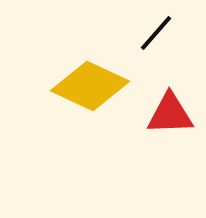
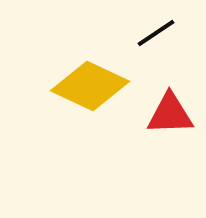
black line: rotated 15 degrees clockwise
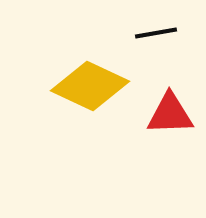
black line: rotated 24 degrees clockwise
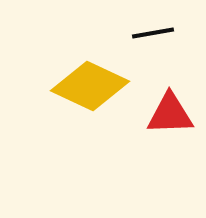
black line: moved 3 px left
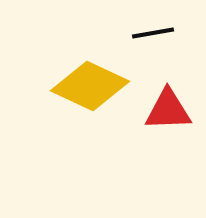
red triangle: moved 2 px left, 4 px up
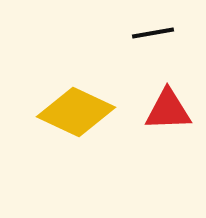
yellow diamond: moved 14 px left, 26 px down
